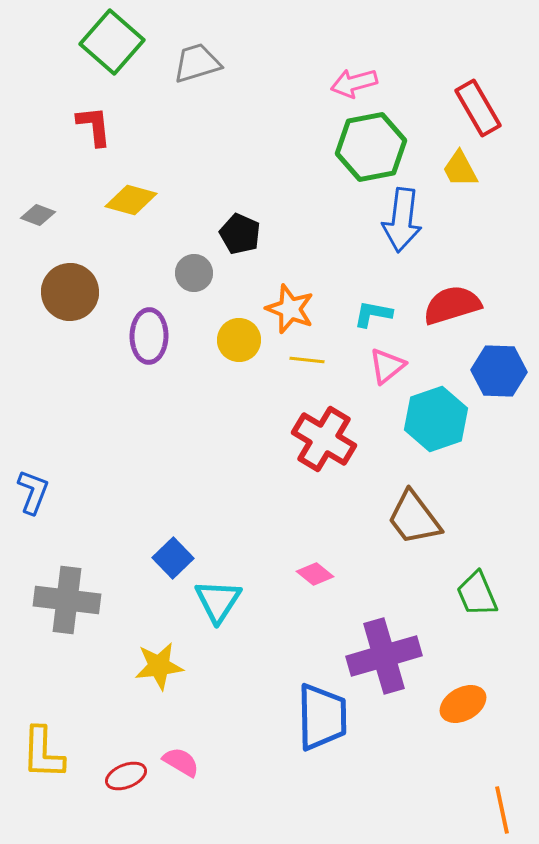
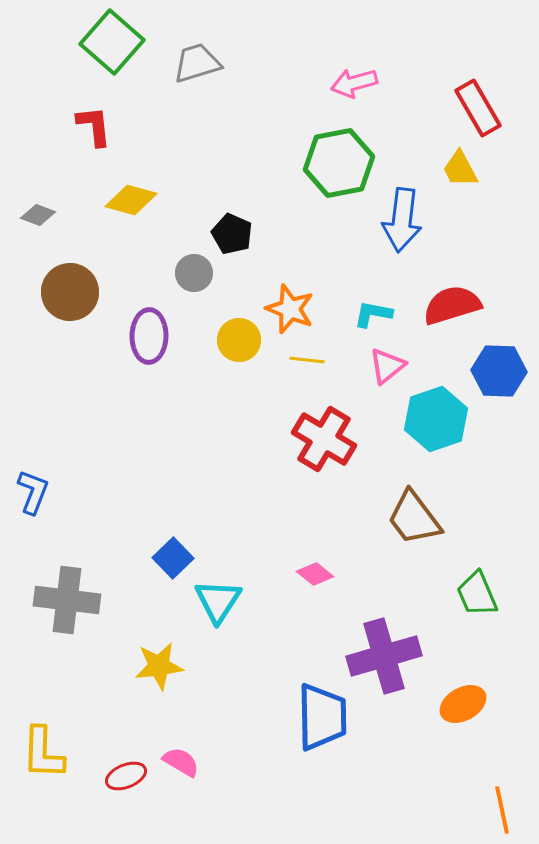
green hexagon: moved 32 px left, 16 px down
black pentagon: moved 8 px left
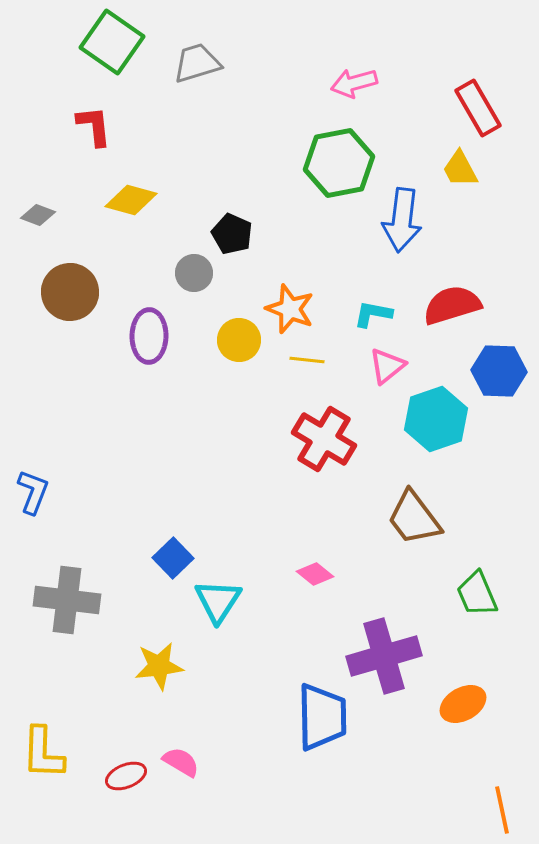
green square: rotated 6 degrees counterclockwise
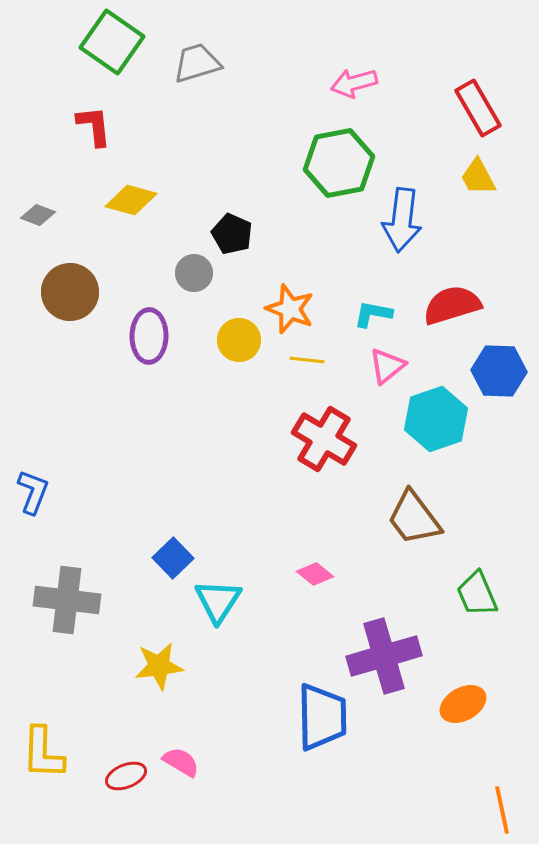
yellow trapezoid: moved 18 px right, 8 px down
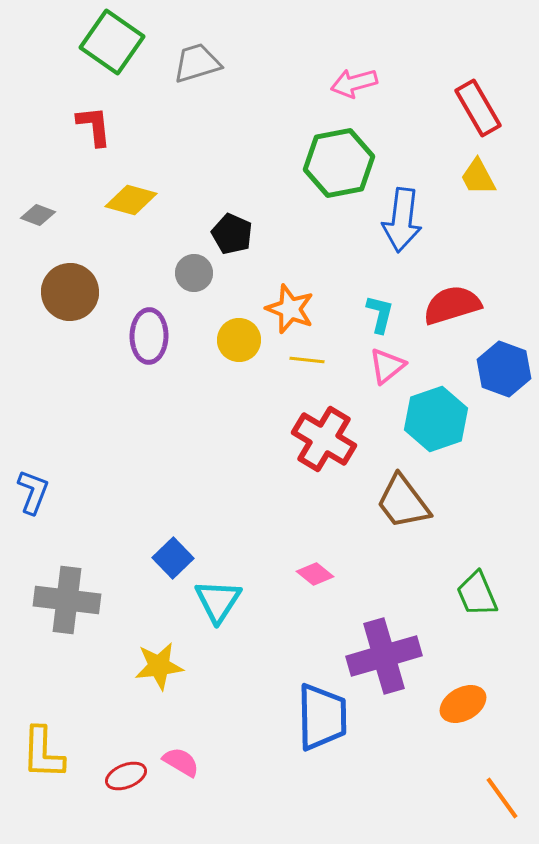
cyan L-shape: moved 7 px right; rotated 93 degrees clockwise
blue hexagon: moved 5 px right, 2 px up; rotated 18 degrees clockwise
brown trapezoid: moved 11 px left, 16 px up
orange line: moved 12 px up; rotated 24 degrees counterclockwise
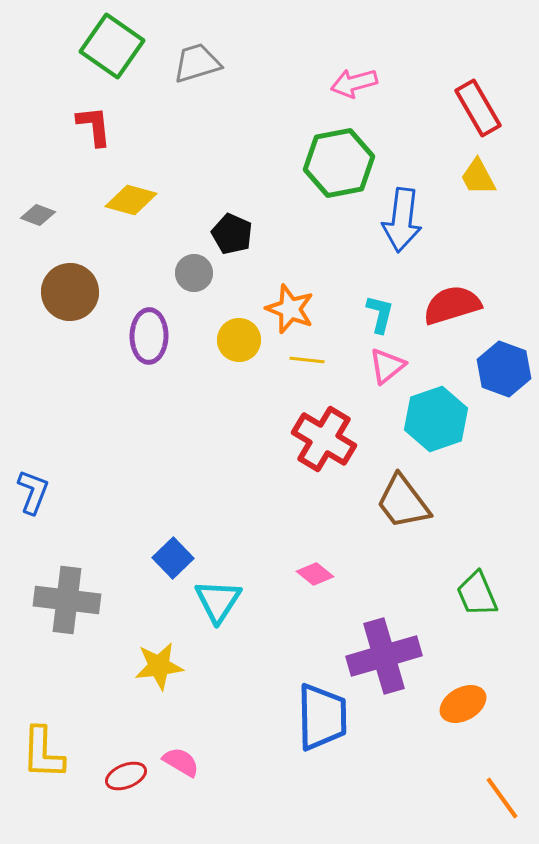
green square: moved 4 px down
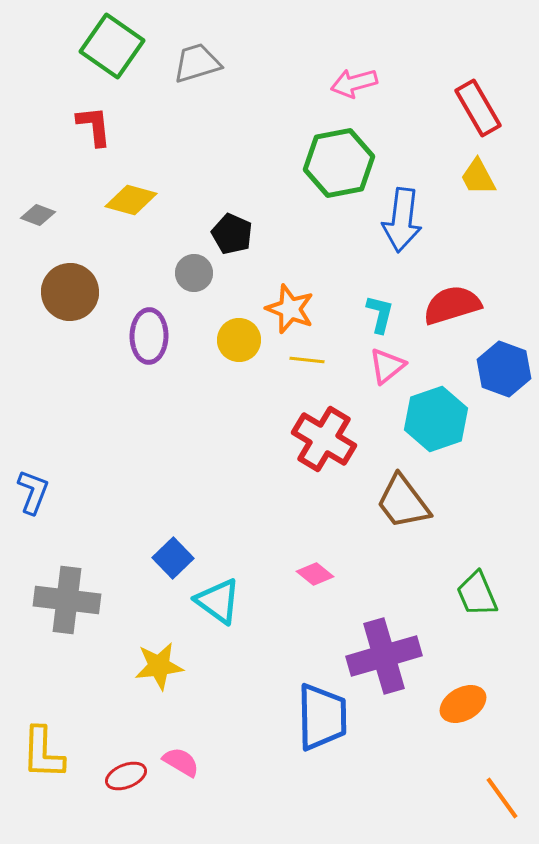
cyan triangle: rotated 27 degrees counterclockwise
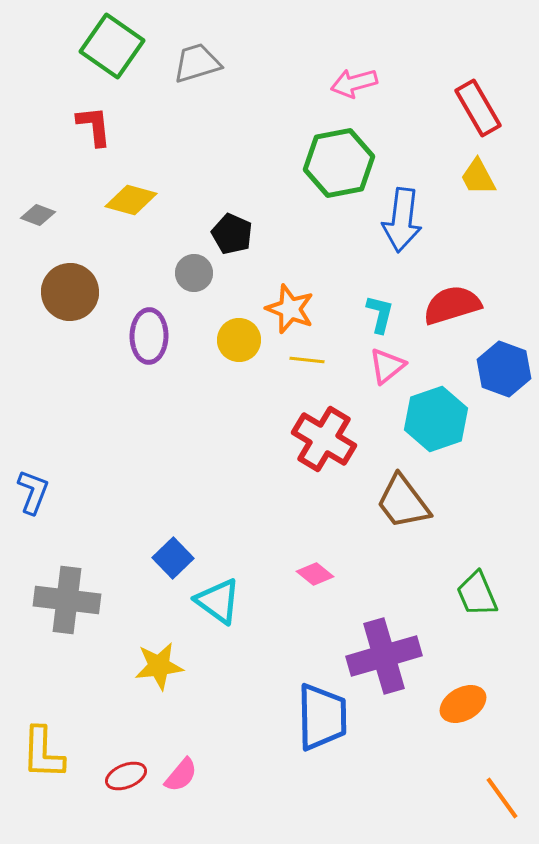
pink semicircle: moved 13 px down; rotated 99 degrees clockwise
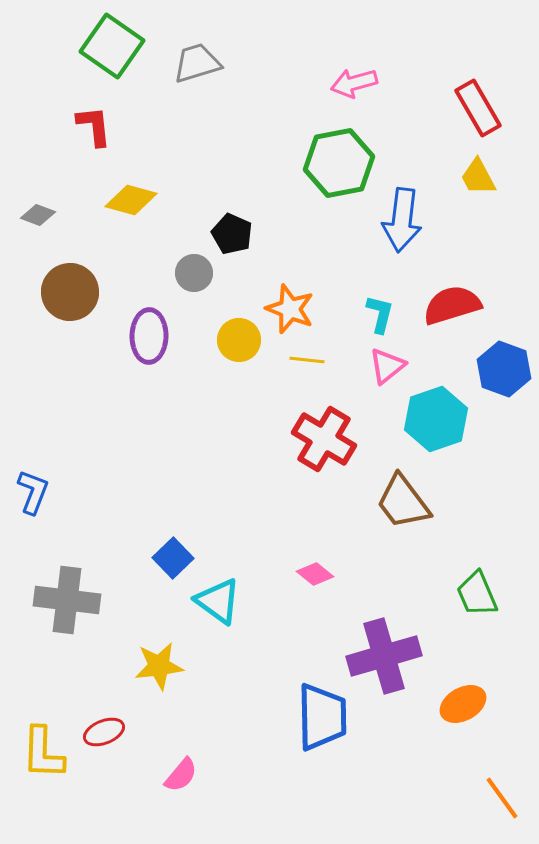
red ellipse: moved 22 px left, 44 px up
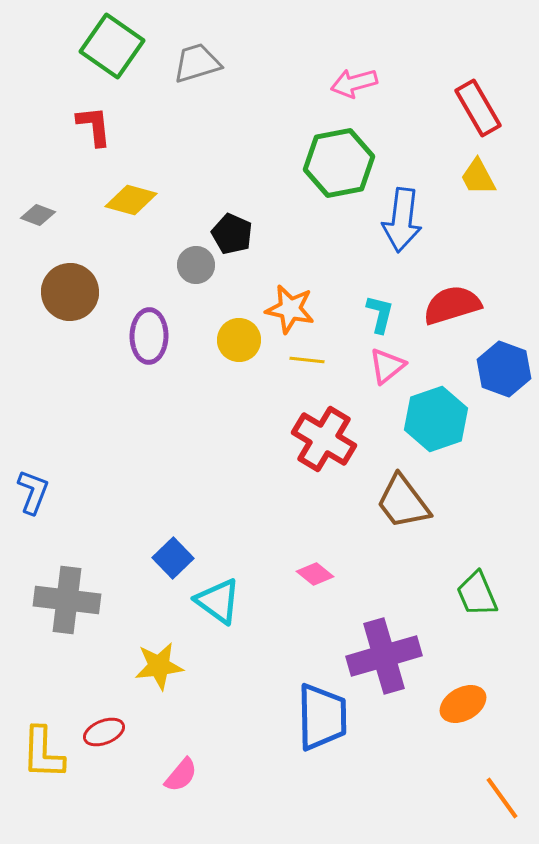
gray circle: moved 2 px right, 8 px up
orange star: rotated 9 degrees counterclockwise
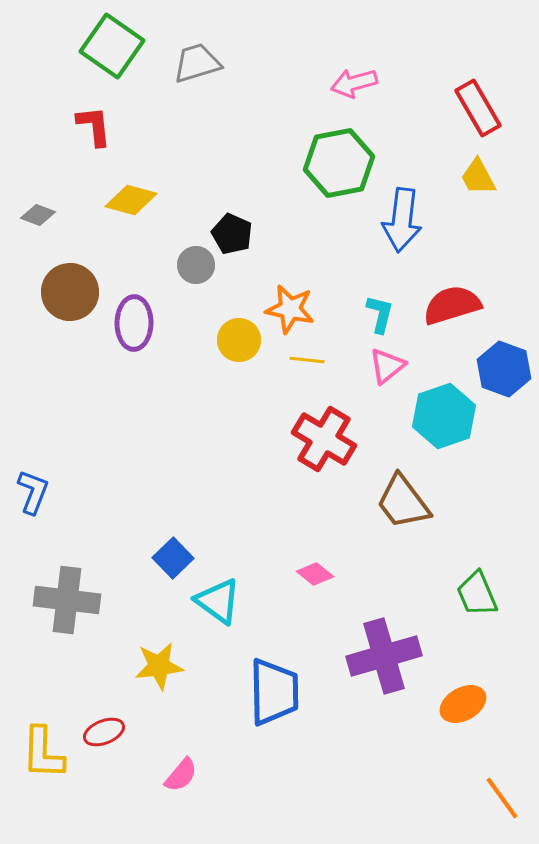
purple ellipse: moved 15 px left, 13 px up
cyan hexagon: moved 8 px right, 3 px up
blue trapezoid: moved 48 px left, 25 px up
